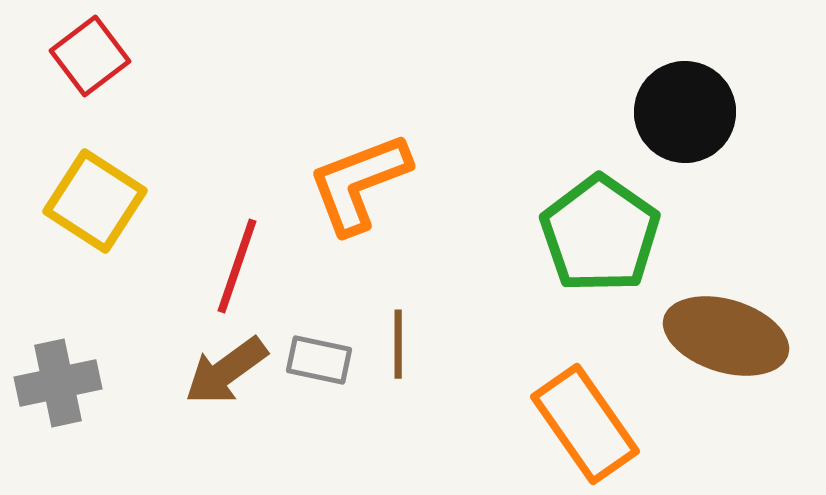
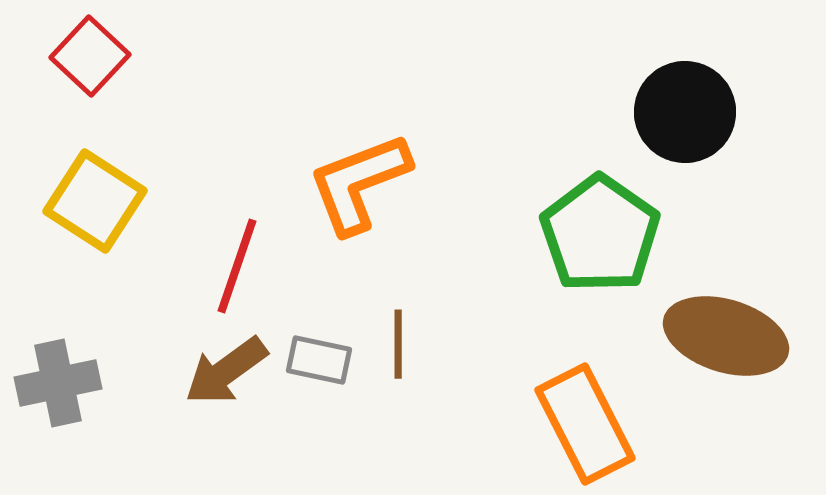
red square: rotated 10 degrees counterclockwise
orange rectangle: rotated 8 degrees clockwise
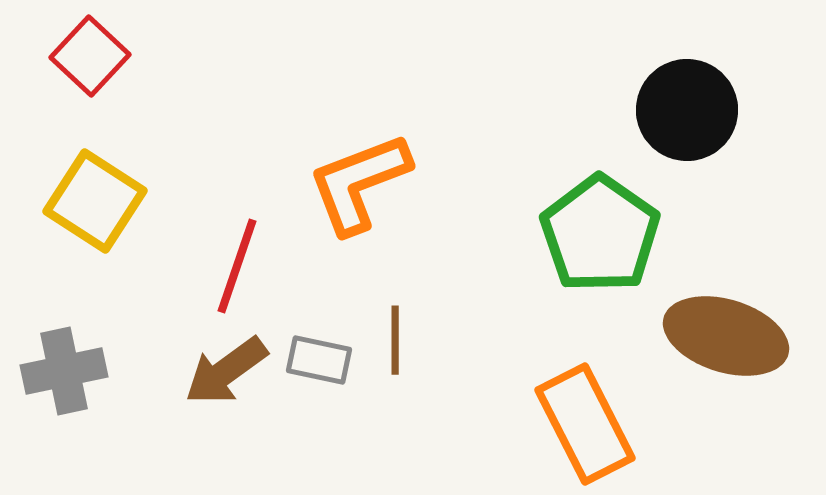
black circle: moved 2 px right, 2 px up
brown line: moved 3 px left, 4 px up
gray cross: moved 6 px right, 12 px up
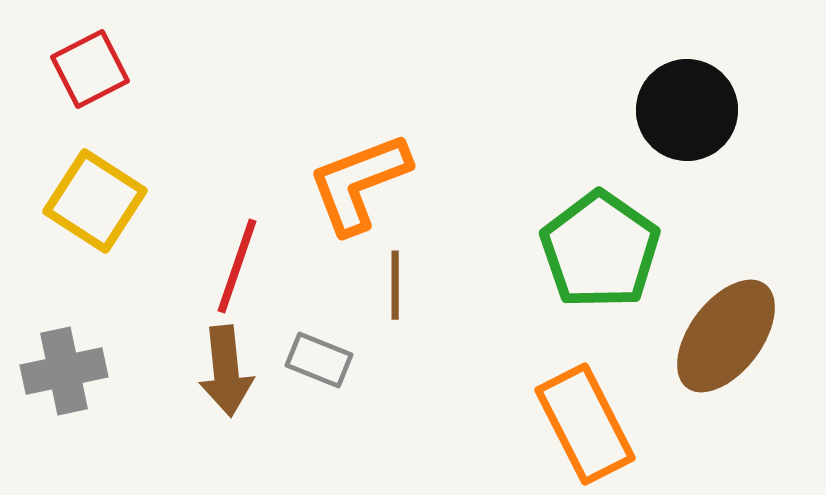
red square: moved 13 px down; rotated 20 degrees clockwise
green pentagon: moved 16 px down
brown ellipse: rotated 70 degrees counterclockwise
brown line: moved 55 px up
gray rectangle: rotated 10 degrees clockwise
brown arrow: rotated 60 degrees counterclockwise
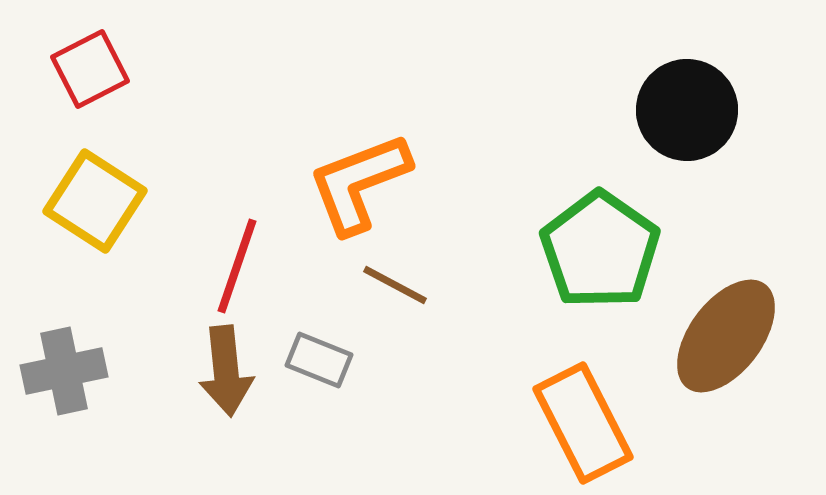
brown line: rotated 62 degrees counterclockwise
orange rectangle: moved 2 px left, 1 px up
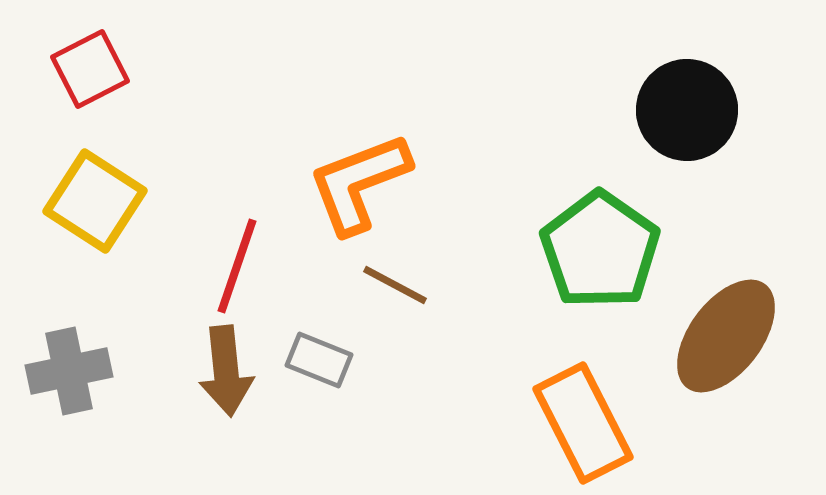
gray cross: moved 5 px right
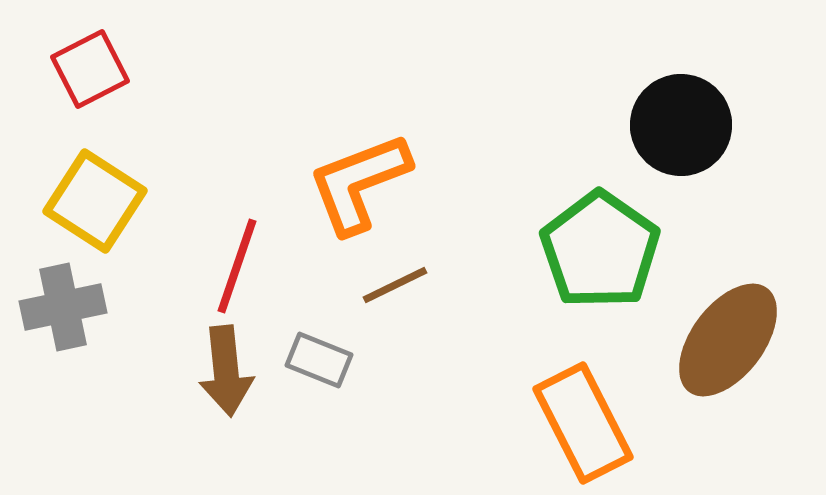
black circle: moved 6 px left, 15 px down
brown line: rotated 54 degrees counterclockwise
brown ellipse: moved 2 px right, 4 px down
gray cross: moved 6 px left, 64 px up
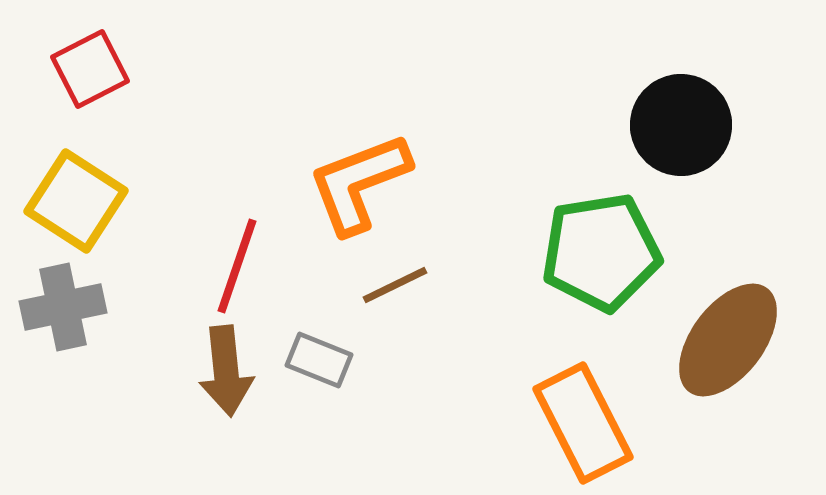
yellow square: moved 19 px left
green pentagon: moved 1 px right, 2 px down; rotated 28 degrees clockwise
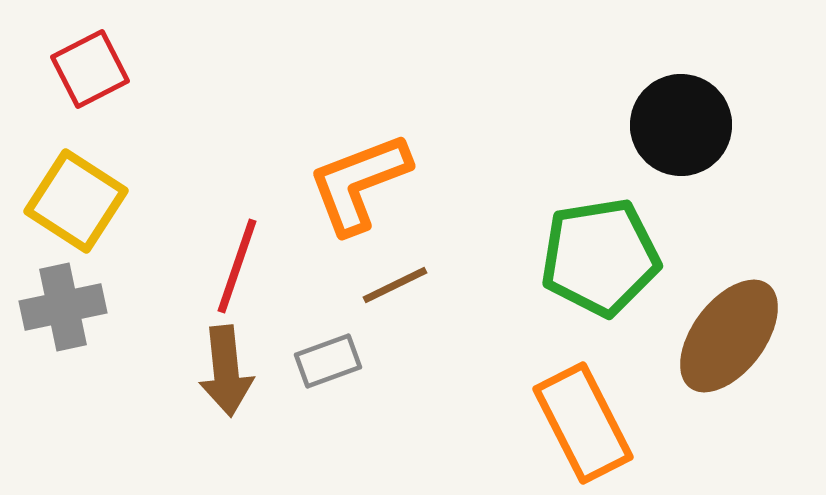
green pentagon: moved 1 px left, 5 px down
brown ellipse: moved 1 px right, 4 px up
gray rectangle: moved 9 px right, 1 px down; rotated 42 degrees counterclockwise
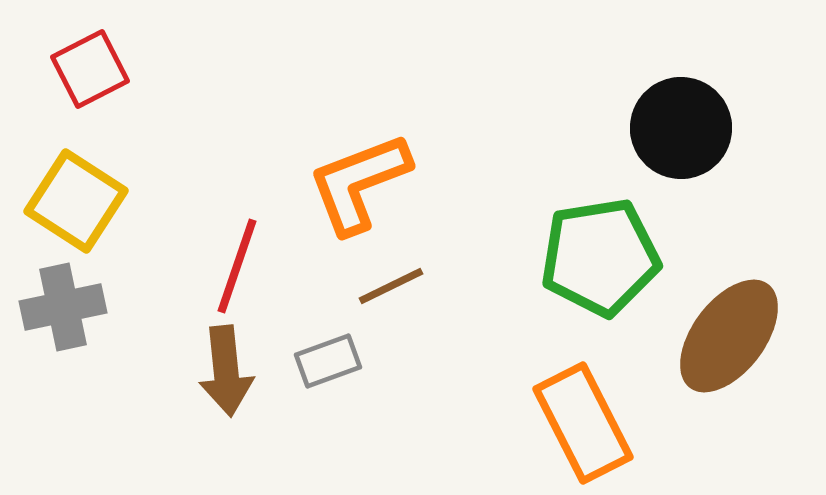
black circle: moved 3 px down
brown line: moved 4 px left, 1 px down
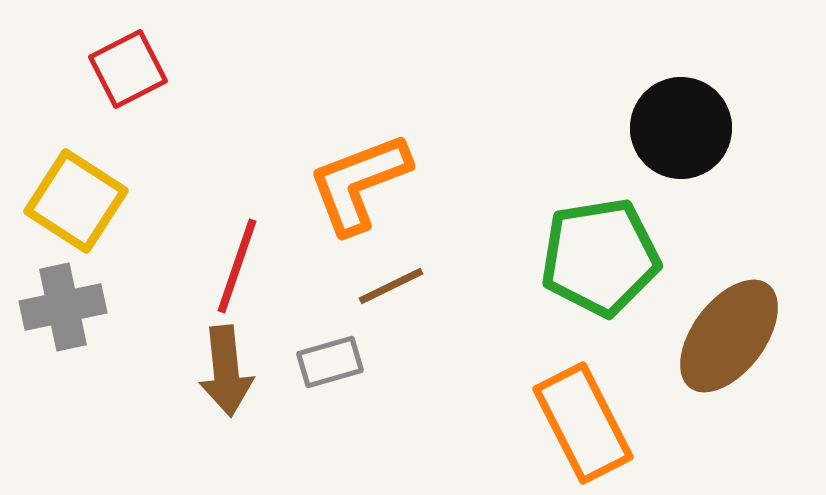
red square: moved 38 px right
gray rectangle: moved 2 px right, 1 px down; rotated 4 degrees clockwise
